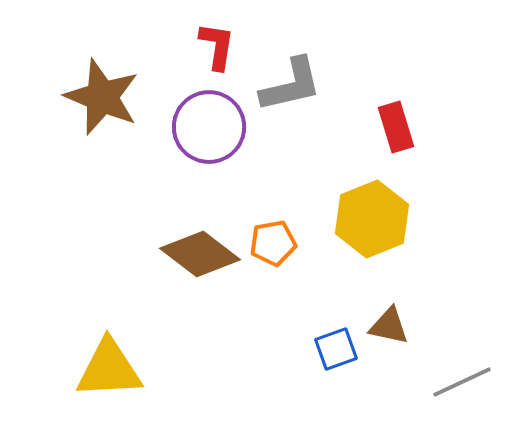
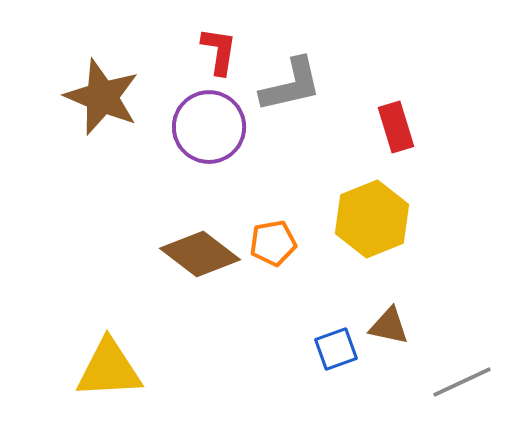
red L-shape: moved 2 px right, 5 px down
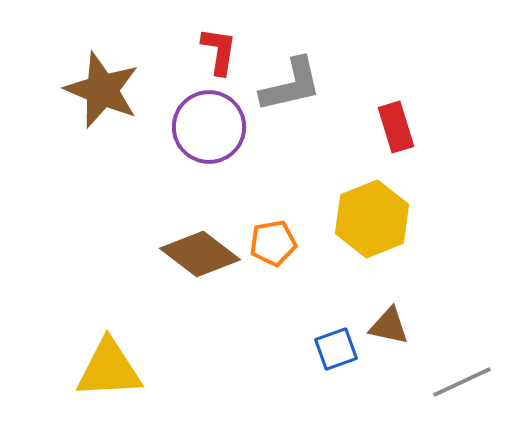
brown star: moved 7 px up
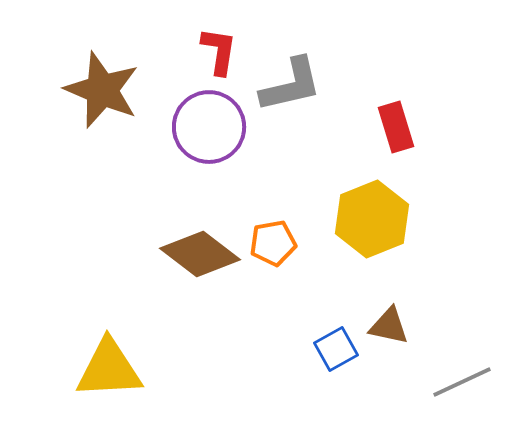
blue square: rotated 9 degrees counterclockwise
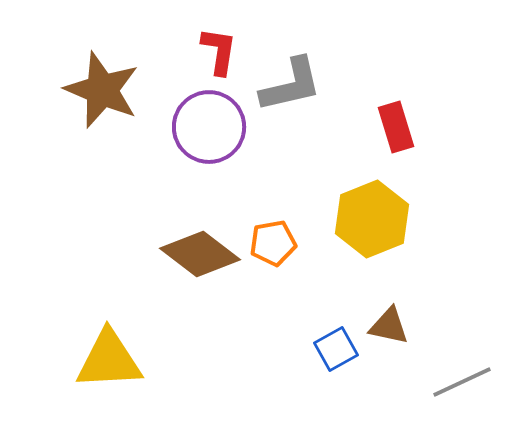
yellow triangle: moved 9 px up
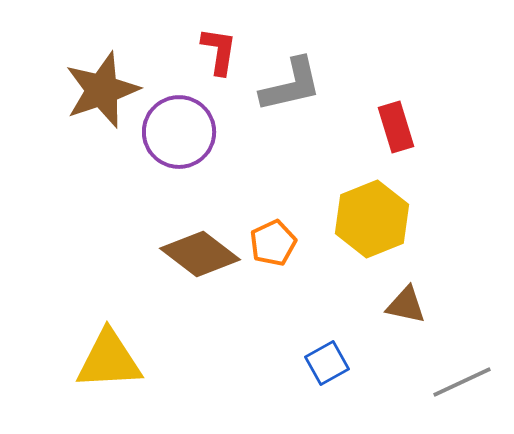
brown star: rotated 30 degrees clockwise
purple circle: moved 30 px left, 5 px down
orange pentagon: rotated 15 degrees counterclockwise
brown triangle: moved 17 px right, 21 px up
blue square: moved 9 px left, 14 px down
